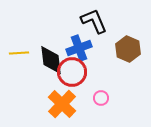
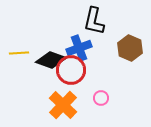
black L-shape: rotated 144 degrees counterclockwise
brown hexagon: moved 2 px right, 1 px up
black diamond: rotated 64 degrees counterclockwise
red circle: moved 1 px left, 2 px up
orange cross: moved 1 px right, 1 px down
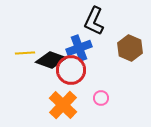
black L-shape: rotated 12 degrees clockwise
yellow line: moved 6 px right
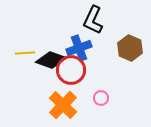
black L-shape: moved 1 px left, 1 px up
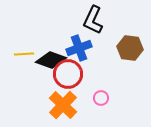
brown hexagon: rotated 15 degrees counterclockwise
yellow line: moved 1 px left, 1 px down
red circle: moved 3 px left, 4 px down
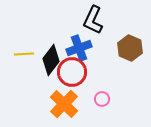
brown hexagon: rotated 15 degrees clockwise
black diamond: rotated 72 degrees counterclockwise
red circle: moved 4 px right, 2 px up
pink circle: moved 1 px right, 1 px down
orange cross: moved 1 px right, 1 px up
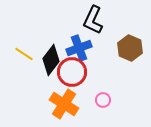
yellow line: rotated 36 degrees clockwise
pink circle: moved 1 px right, 1 px down
orange cross: rotated 12 degrees counterclockwise
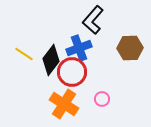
black L-shape: rotated 16 degrees clockwise
brown hexagon: rotated 25 degrees counterclockwise
pink circle: moved 1 px left, 1 px up
